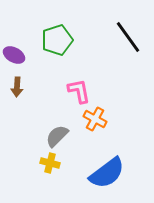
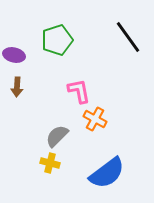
purple ellipse: rotated 15 degrees counterclockwise
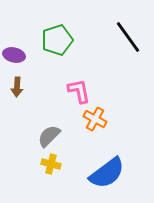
gray semicircle: moved 8 px left
yellow cross: moved 1 px right, 1 px down
